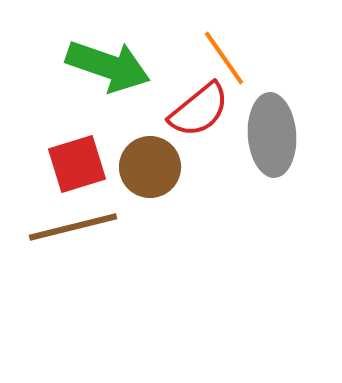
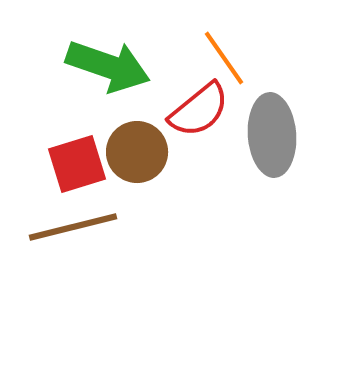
brown circle: moved 13 px left, 15 px up
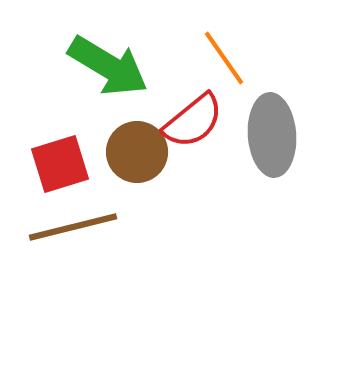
green arrow: rotated 12 degrees clockwise
red semicircle: moved 6 px left, 11 px down
red square: moved 17 px left
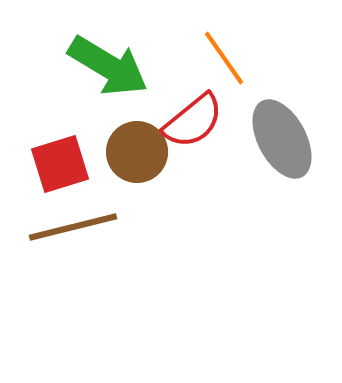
gray ellipse: moved 10 px right, 4 px down; rotated 24 degrees counterclockwise
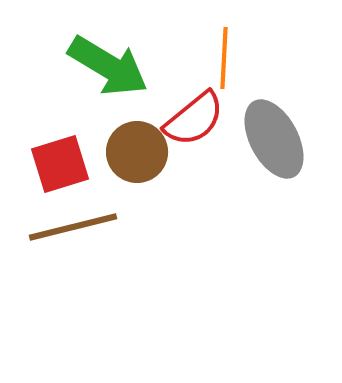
orange line: rotated 38 degrees clockwise
red semicircle: moved 1 px right, 2 px up
gray ellipse: moved 8 px left
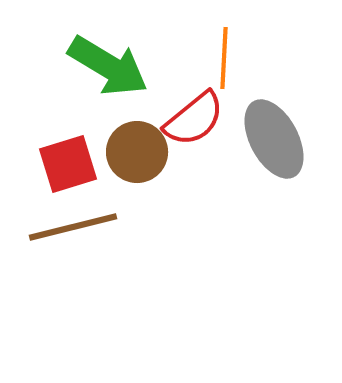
red square: moved 8 px right
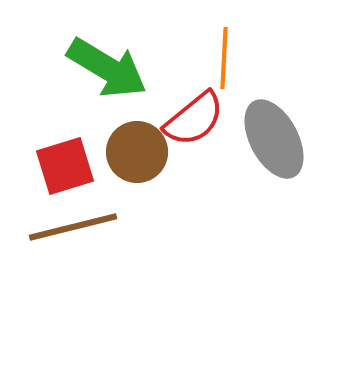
green arrow: moved 1 px left, 2 px down
red square: moved 3 px left, 2 px down
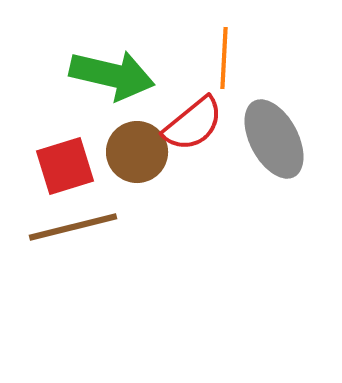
green arrow: moved 5 px right, 7 px down; rotated 18 degrees counterclockwise
red semicircle: moved 1 px left, 5 px down
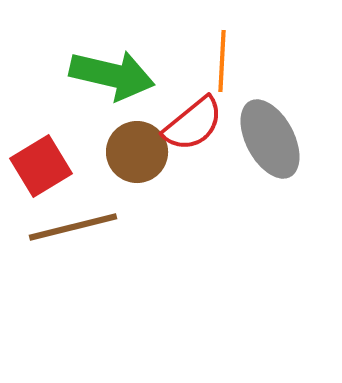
orange line: moved 2 px left, 3 px down
gray ellipse: moved 4 px left
red square: moved 24 px left; rotated 14 degrees counterclockwise
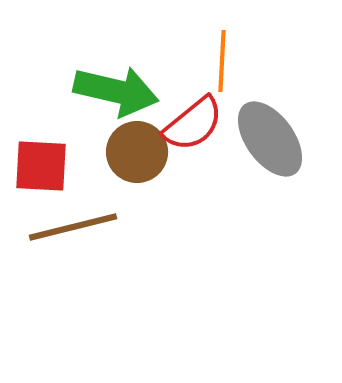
green arrow: moved 4 px right, 16 px down
gray ellipse: rotated 8 degrees counterclockwise
red square: rotated 34 degrees clockwise
